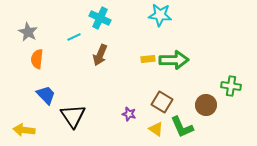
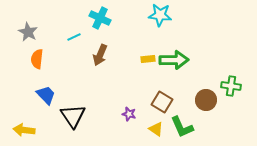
brown circle: moved 5 px up
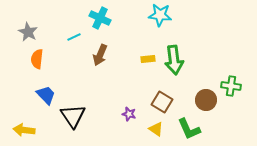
green arrow: rotated 84 degrees clockwise
green L-shape: moved 7 px right, 2 px down
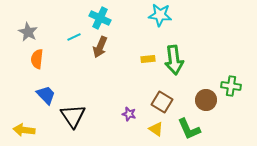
brown arrow: moved 8 px up
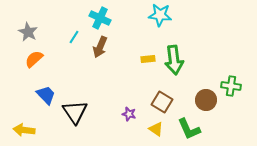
cyan line: rotated 32 degrees counterclockwise
orange semicircle: moved 3 px left; rotated 42 degrees clockwise
black triangle: moved 2 px right, 4 px up
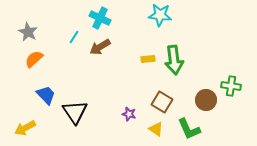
brown arrow: rotated 35 degrees clockwise
yellow arrow: moved 1 px right, 2 px up; rotated 35 degrees counterclockwise
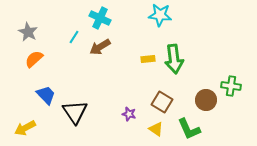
green arrow: moved 1 px up
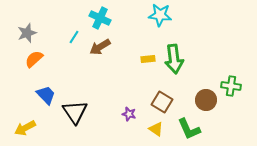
gray star: moved 1 px left, 1 px down; rotated 24 degrees clockwise
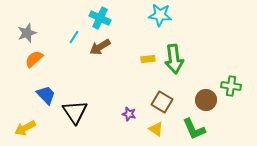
green L-shape: moved 5 px right
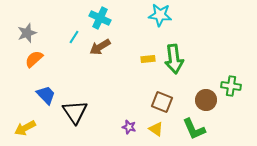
brown square: rotated 10 degrees counterclockwise
purple star: moved 13 px down
